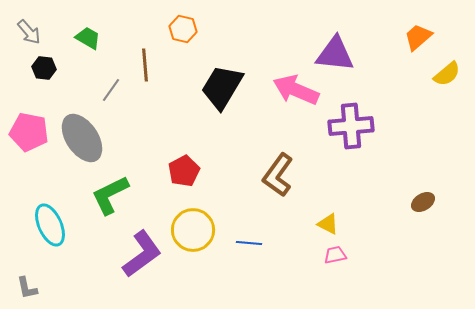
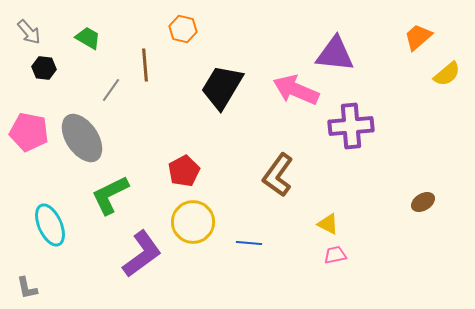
yellow circle: moved 8 px up
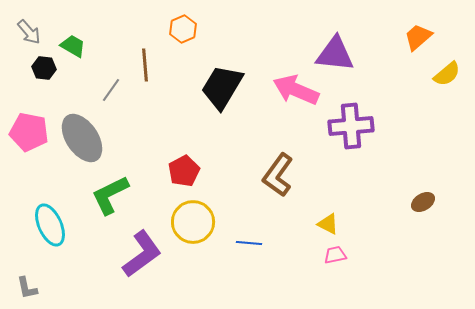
orange hexagon: rotated 24 degrees clockwise
green trapezoid: moved 15 px left, 8 px down
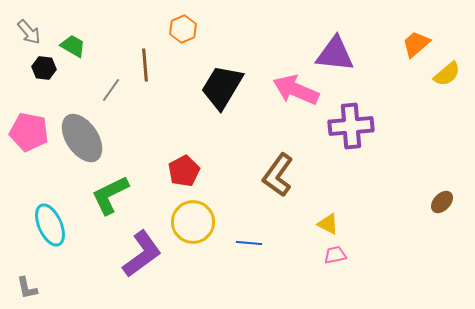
orange trapezoid: moved 2 px left, 7 px down
brown ellipse: moved 19 px right; rotated 15 degrees counterclockwise
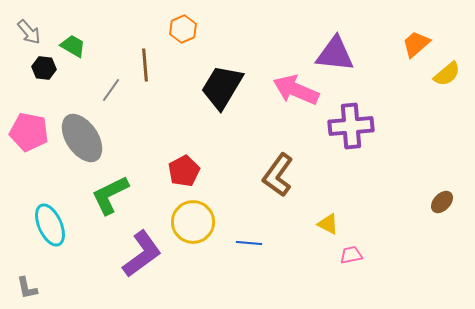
pink trapezoid: moved 16 px right
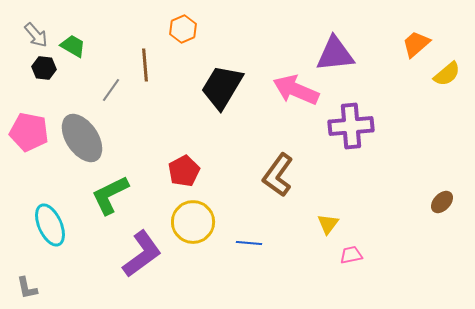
gray arrow: moved 7 px right, 3 px down
purple triangle: rotated 12 degrees counterclockwise
yellow triangle: rotated 40 degrees clockwise
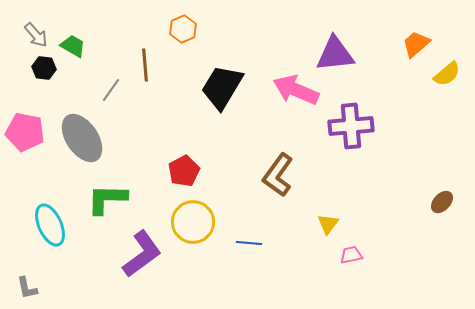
pink pentagon: moved 4 px left
green L-shape: moved 3 px left, 4 px down; rotated 27 degrees clockwise
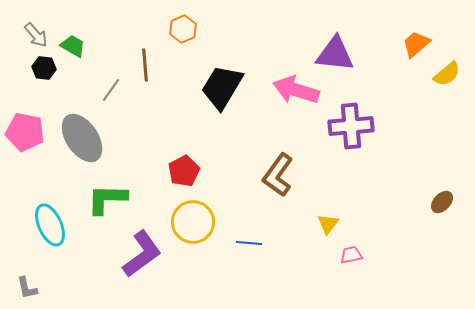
purple triangle: rotated 12 degrees clockwise
pink arrow: rotated 6 degrees counterclockwise
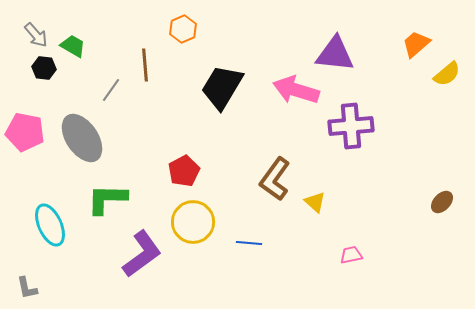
brown L-shape: moved 3 px left, 4 px down
yellow triangle: moved 13 px left, 22 px up; rotated 25 degrees counterclockwise
